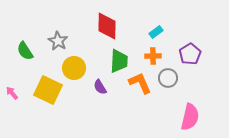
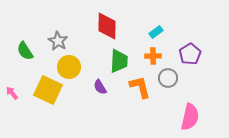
yellow circle: moved 5 px left, 1 px up
orange L-shape: moved 4 px down; rotated 10 degrees clockwise
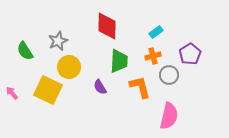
gray star: rotated 18 degrees clockwise
orange cross: rotated 14 degrees counterclockwise
gray circle: moved 1 px right, 3 px up
pink semicircle: moved 21 px left, 1 px up
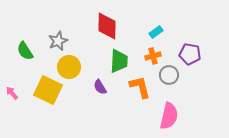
purple pentagon: rotated 30 degrees counterclockwise
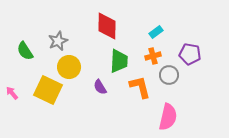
pink semicircle: moved 1 px left, 1 px down
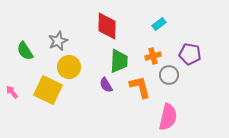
cyan rectangle: moved 3 px right, 8 px up
purple semicircle: moved 6 px right, 2 px up
pink arrow: moved 1 px up
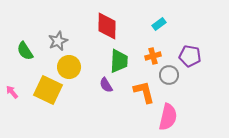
purple pentagon: moved 2 px down
orange L-shape: moved 4 px right, 5 px down
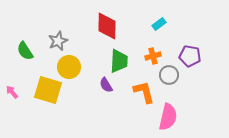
yellow square: rotated 8 degrees counterclockwise
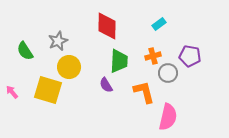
gray circle: moved 1 px left, 2 px up
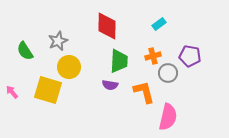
purple semicircle: moved 4 px right; rotated 49 degrees counterclockwise
